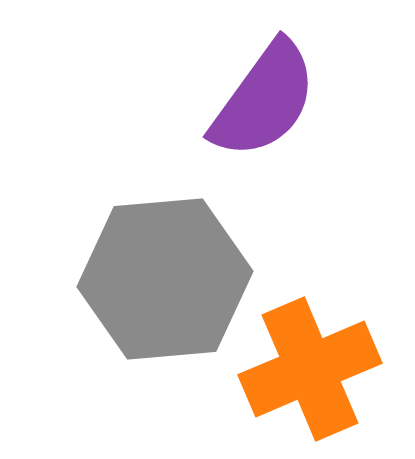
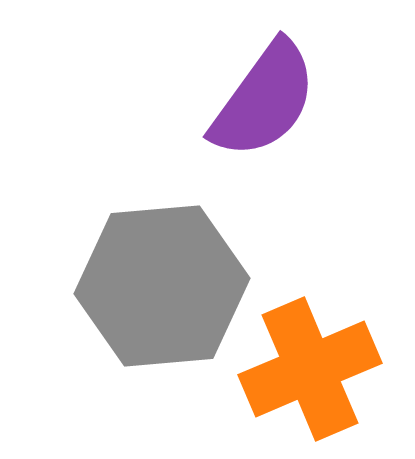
gray hexagon: moved 3 px left, 7 px down
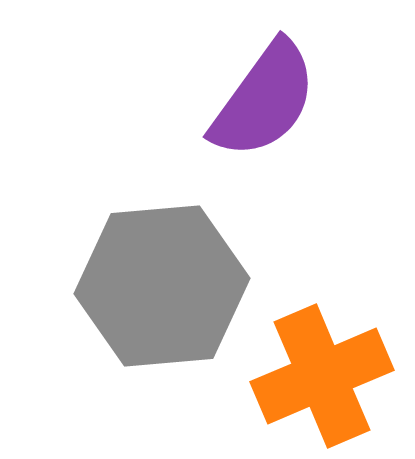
orange cross: moved 12 px right, 7 px down
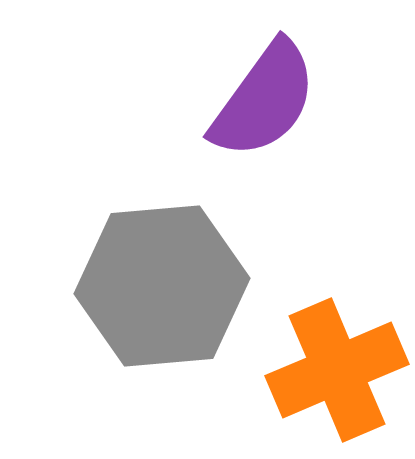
orange cross: moved 15 px right, 6 px up
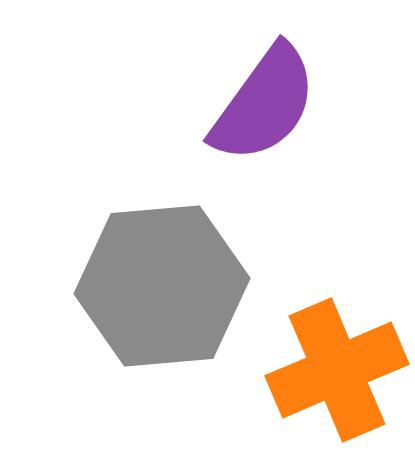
purple semicircle: moved 4 px down
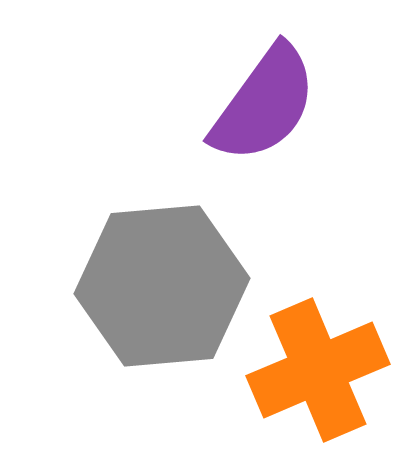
orange cross: moved 19 px left
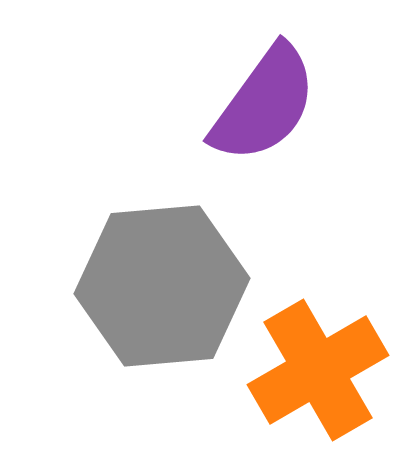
orange cross: rotated 7 degrees counterclockwise
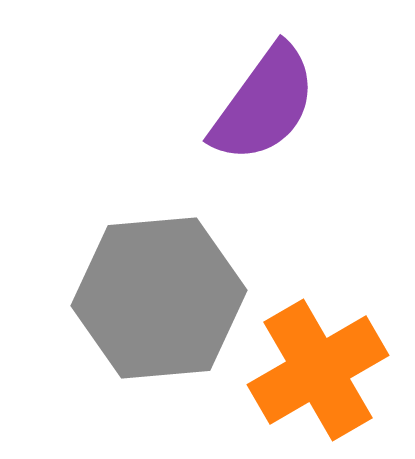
gray hexagon: moved 3 px left, 12 px down
